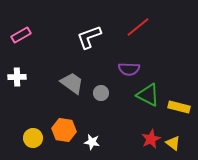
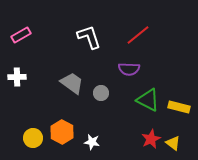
red line: moved 8 px down
white L-shape: rotated 92 degrees clockwise
green triangle: moved 5 px down
orange hexagon: moved 2 px left, 2 px down; rotated 20 degrees clockwise
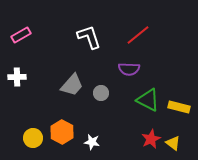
gray trapezoid: moved 2 px down; rotated 95 degrees clockwise
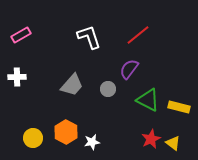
purple semicircle: rotated 125 degrees clockwise
gray circle: moved 7 px right, 4 px up
orange hexagon: moved 4 px right
white star: rotated 21 degrees counterclockwise
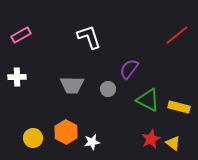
red line: moved 39 px right
gray trapezoid: rotated 50 degrees clockwise
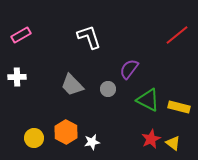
gray trapezoid: rotated 45 degrees clockwise
yellow circle: moved 1 px right
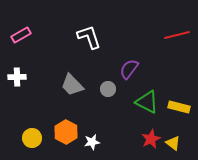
red line: rotated 25 degrees clockwise
green triangle: moved 1 px left, 2 px down
yellow circle: moved 2 px left
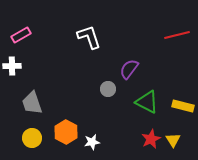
white cross: moved 5 px left, 11 px up
gray trapezoid: moved 40 px left, 18 px down; rotated 25 degrees clockwise
yellow rectangle: moved 4 px right, 1 px up
yellow triangle: moved 3 px up; rotated 21 degrees clockwise
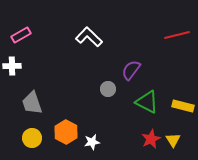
white L-shape: rotated 28 degrees counterclockwise
purple semicircle: moved 2 px right, 1 px down
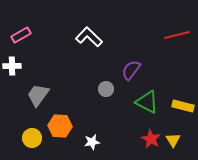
gray circle: moved 2 px left
gray trapezoid: moved 6 px right, 8 px up; rotated 55 degrees clockwise
orange hexagon: moved 6 px left, 6 px up; rotated 25 degrees counterclockwise
red star: rotated 18 degrees counterclockwise
